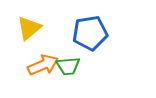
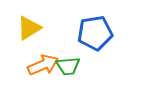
yellow triangle: rotated 8 degrees clockwise
blue pentagon: moved 5 px right
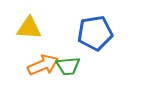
yellow triangle: rotated 36 degrees clockwise
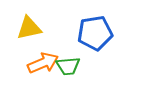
yellow triangle: rotated 16 degrees counterclockwise
orange arrow: moved 2 px up
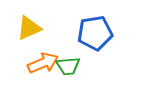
yellow triangle: rotated 12 degrees counterclockwise
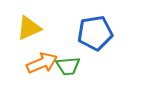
orange arrow: moved 1 px left
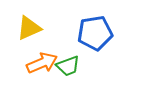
green trapezoid: rotated 15 degrees counterclockwise
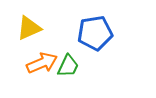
green trapezoid: rotated 45 degrees counterclockwise
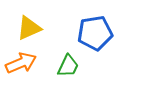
orange arrow: moved 21 px left
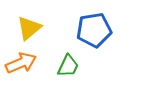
yellow triangle: rotated 16 degrees counterclockwise
blue pentagon: moved 1 px left, 3 px up
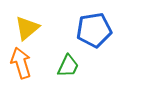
yellow triangle: moved 2 px left
orange arrow: rotated 84 degrees counterclockwise
